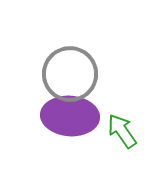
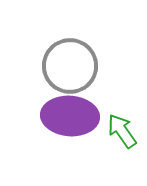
gray circle: moved 8 px up
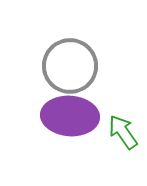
green arrow: moved 1 px right, 1 px down
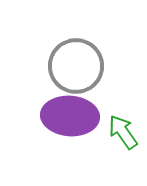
gray circle: moved 6 px right
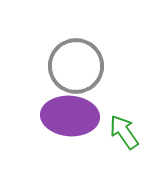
green arrow: moved 1 px right
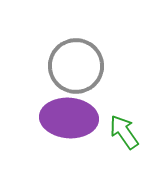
purple ellipse: moved 1 px left, 2 px down
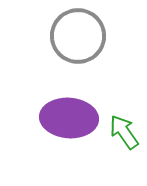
gray circle: moved 2 px right, 30 px up
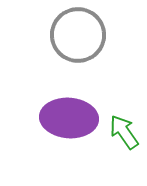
gray circle: moved 1 px up
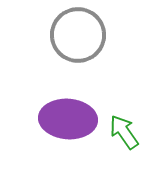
purple ellipse: moved 1 px left, 1 px down
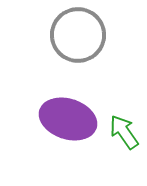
purple ellipse: rotated 14 degrees clockwise
